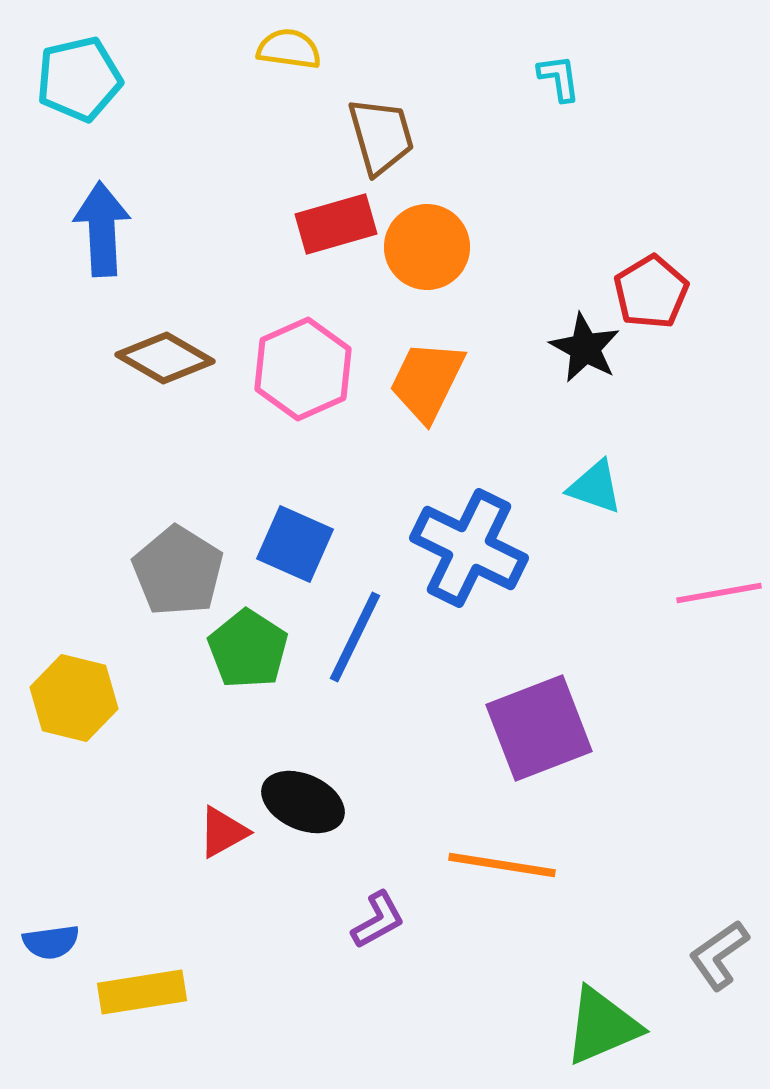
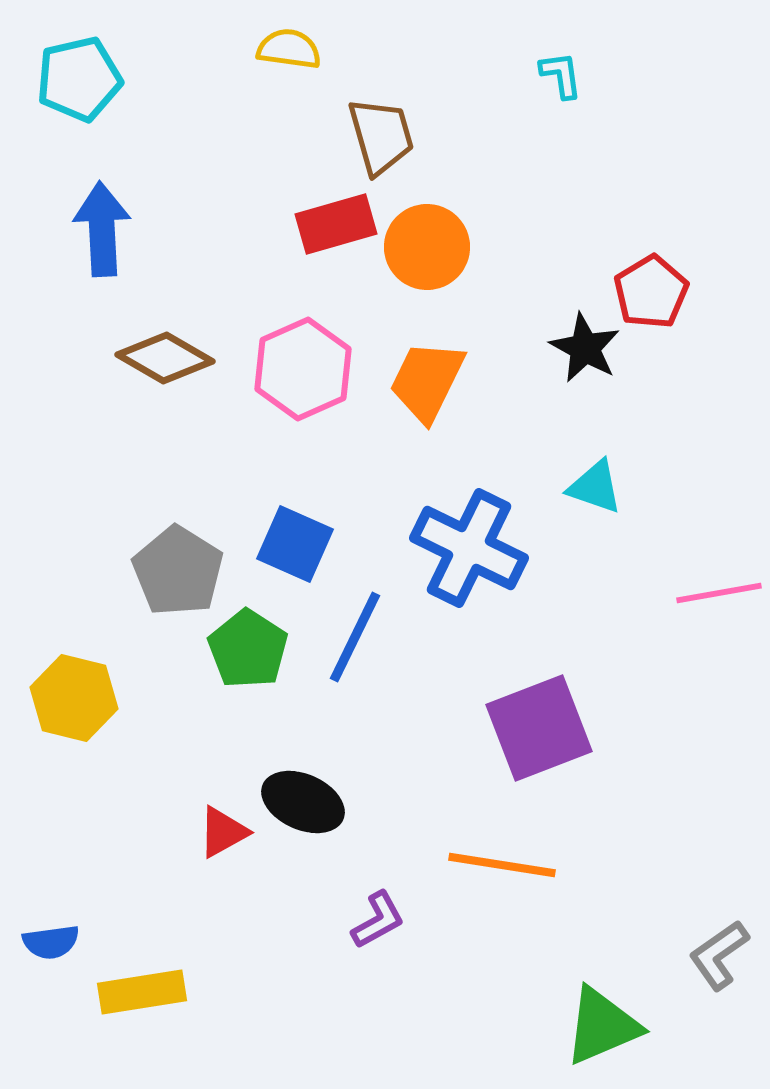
cyan L-shape: moved 2 px right, 3 px up
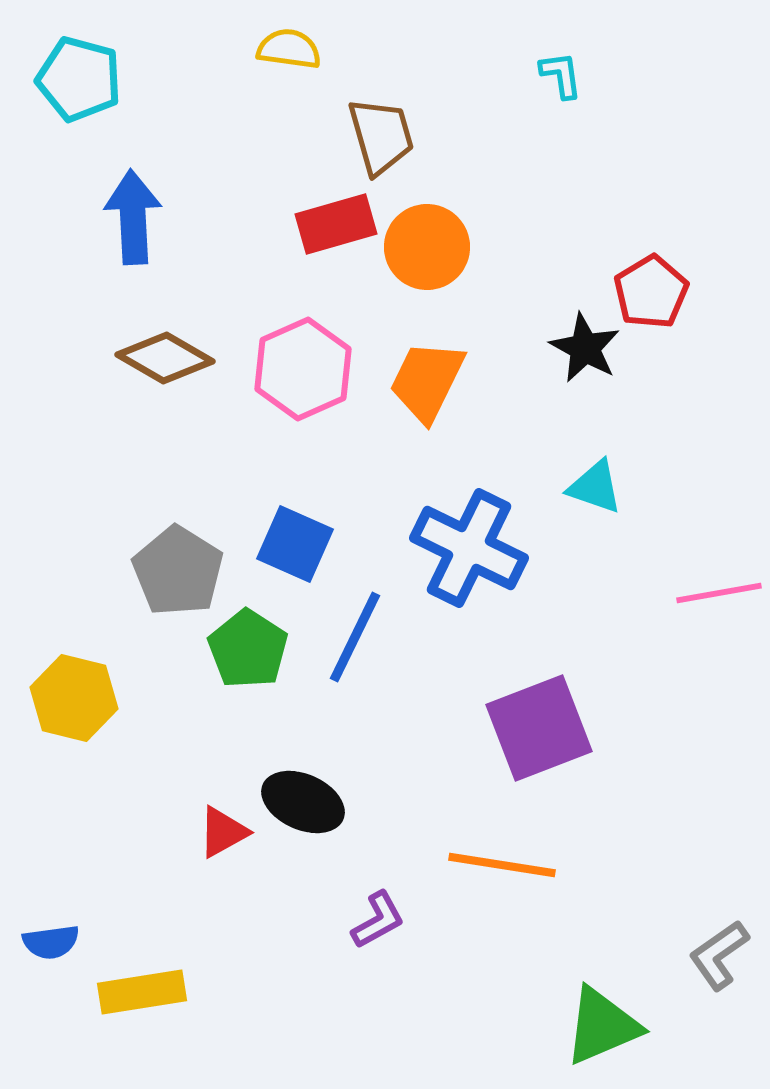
cyan pentagon: rotated 28 degrees clockwise
blue arrow: moved 31 px right, 12 px up
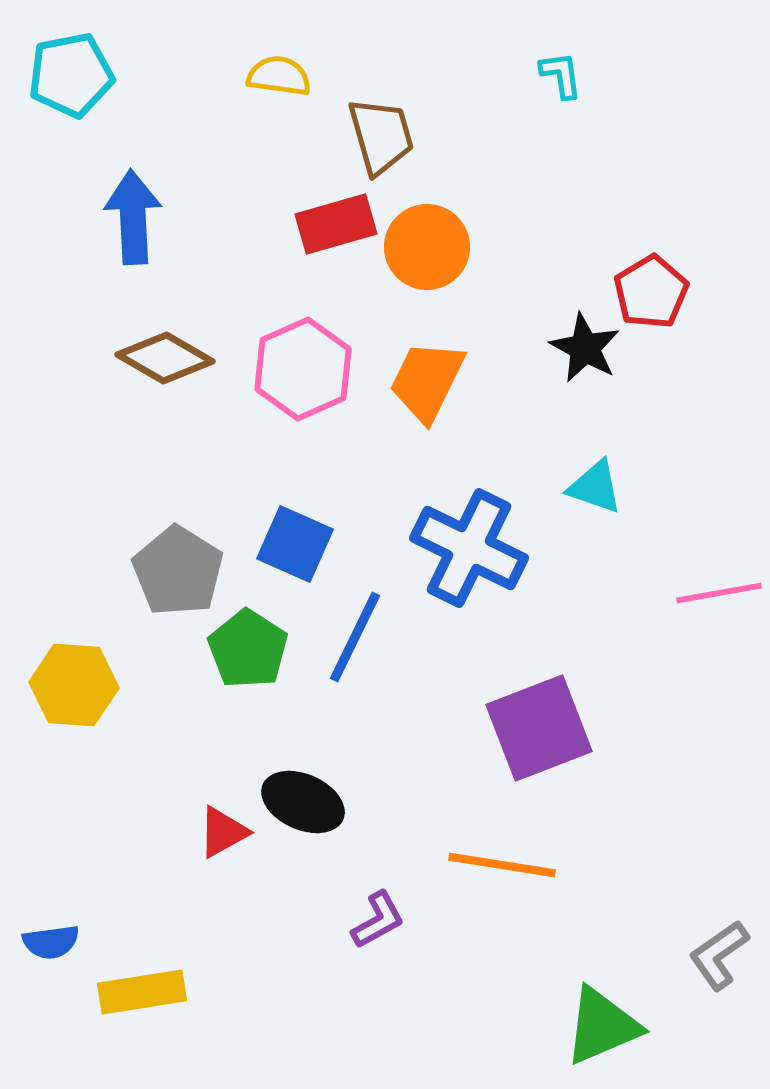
yellow semicircle: moved 10 px left, 27 px down
cyan pentagon: moved 8 px left, 4 px up; rotated 26 degrees counterclockwise
yellow hexagon: moved 13 px up; rotated 10 degrees counterclockwise
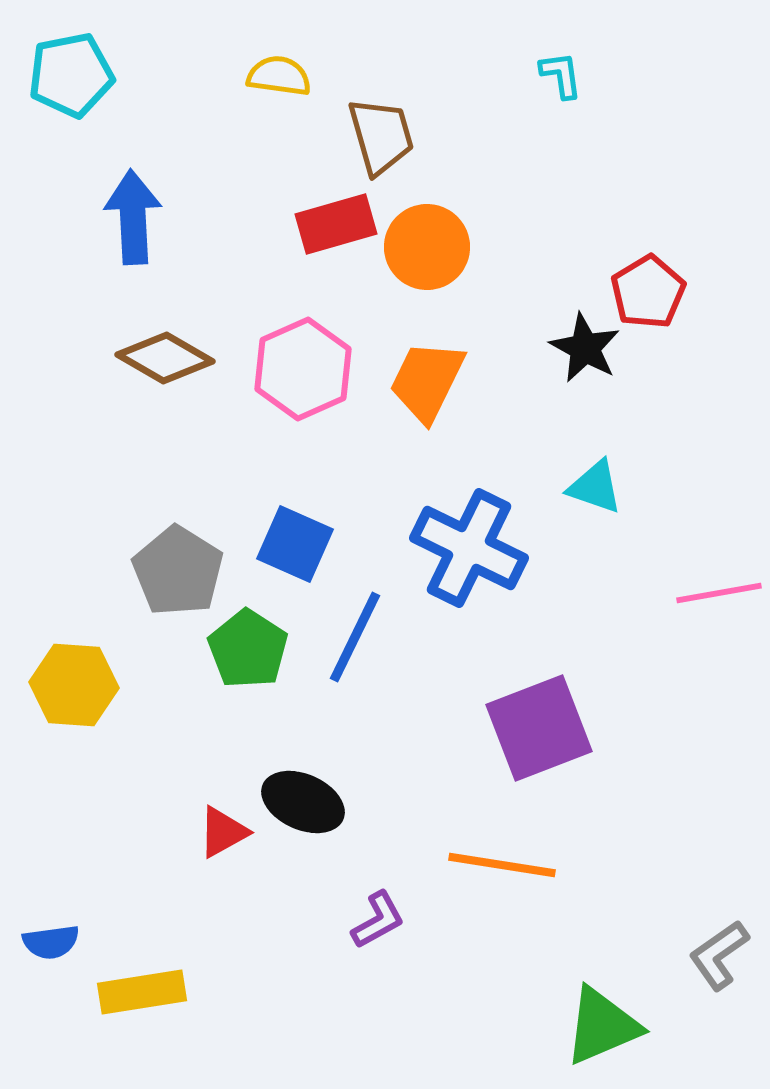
red pentagon: moved 3 px left
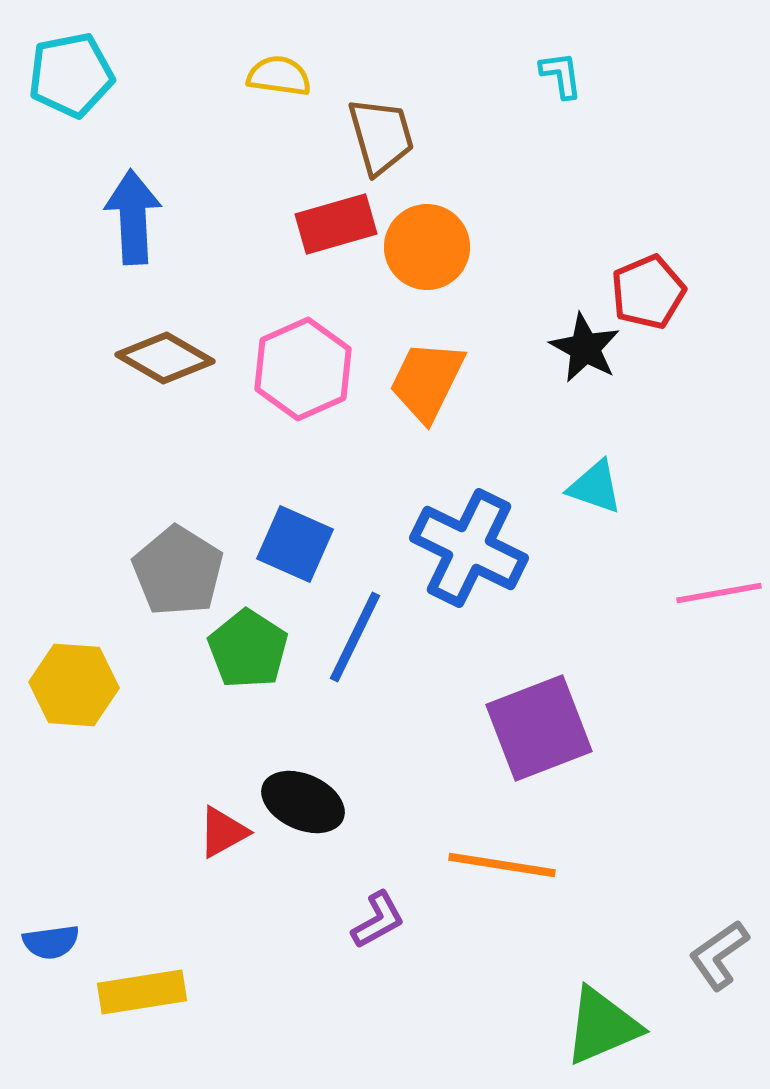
red pentagon: rotated 8 degrees clockwise
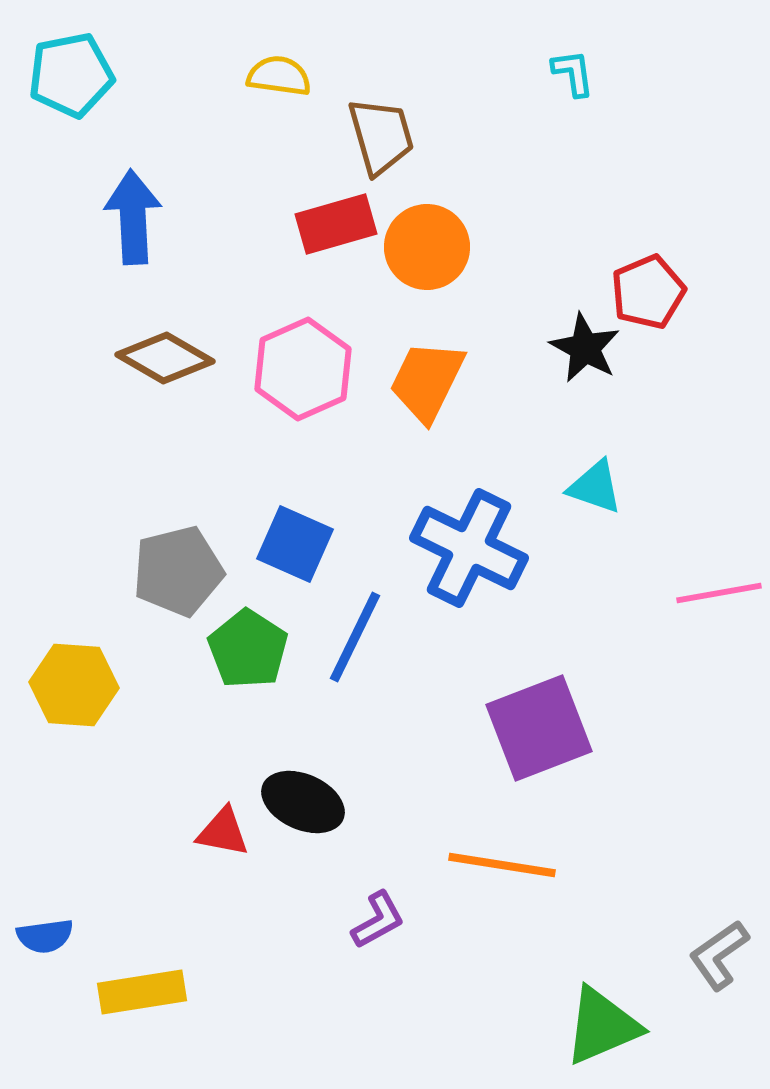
cyan L-shape: moved 12 px right, 2 px up
gray pentagon: rotated 26 degrees clockwise
red triangle: rotated 40 degrees clockwise
blue semicircle: moved 6 px left, 6 px up
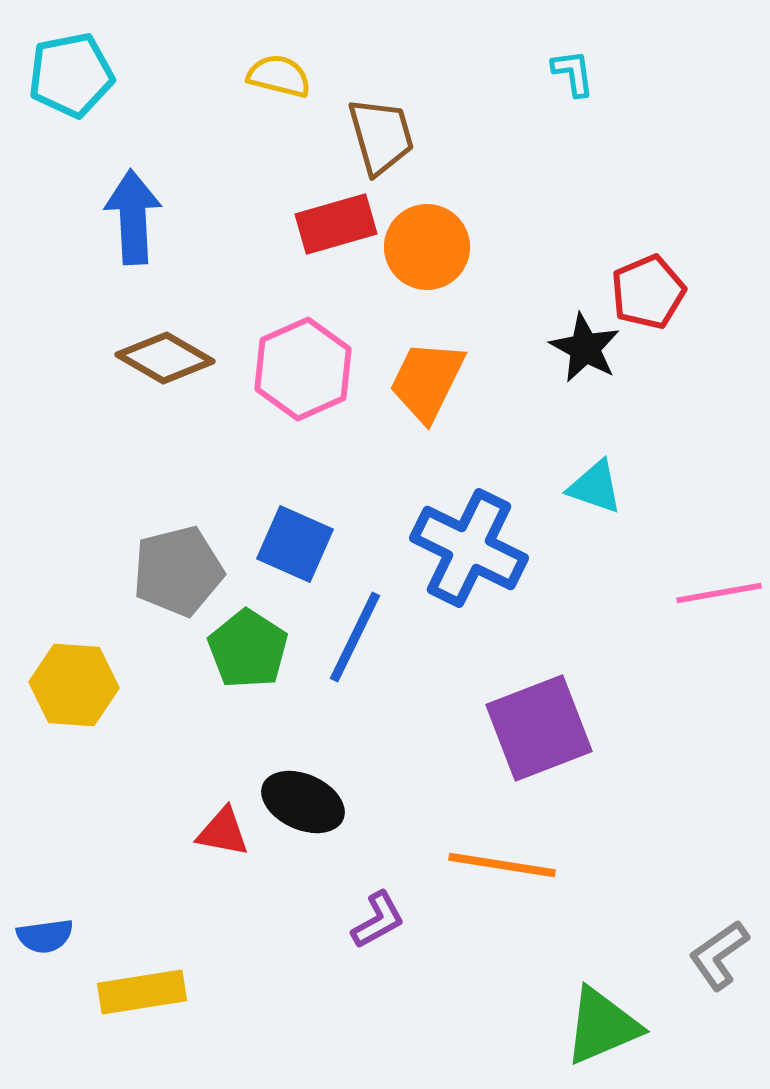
yellow semicircle: rotated 6 degrees clockwise
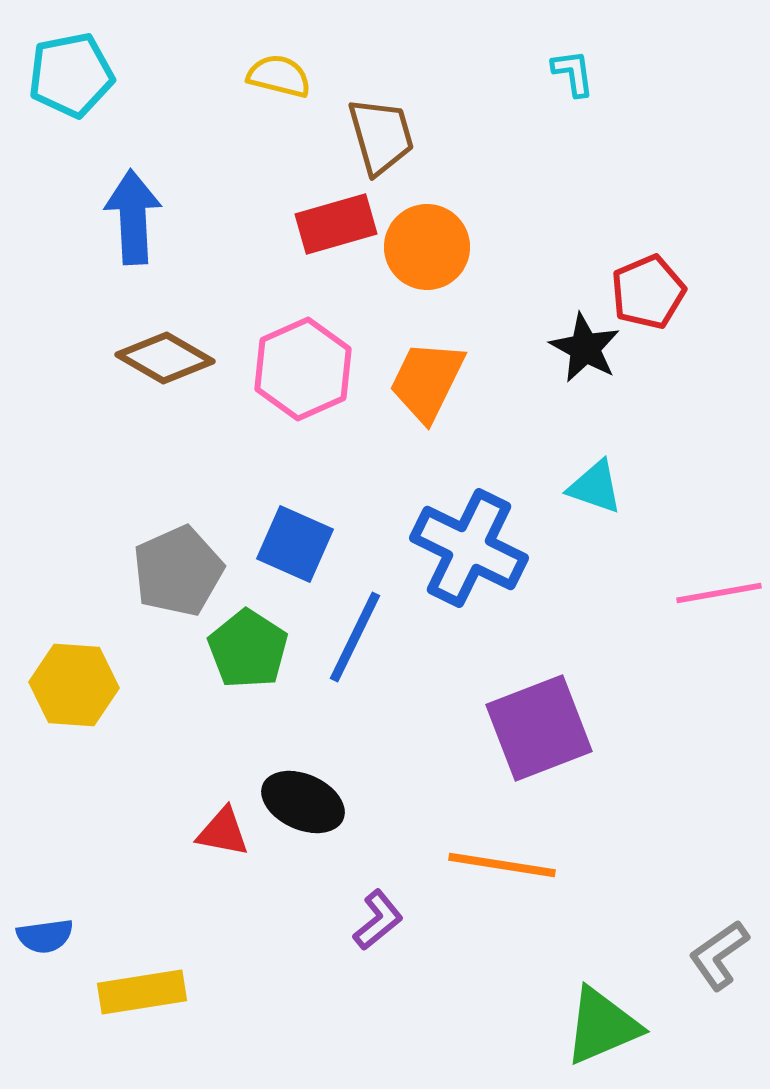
gray pentagon: rotated 10 degrees counterclockwise
purple L-shape: rotated 10 degrees counterclockwise
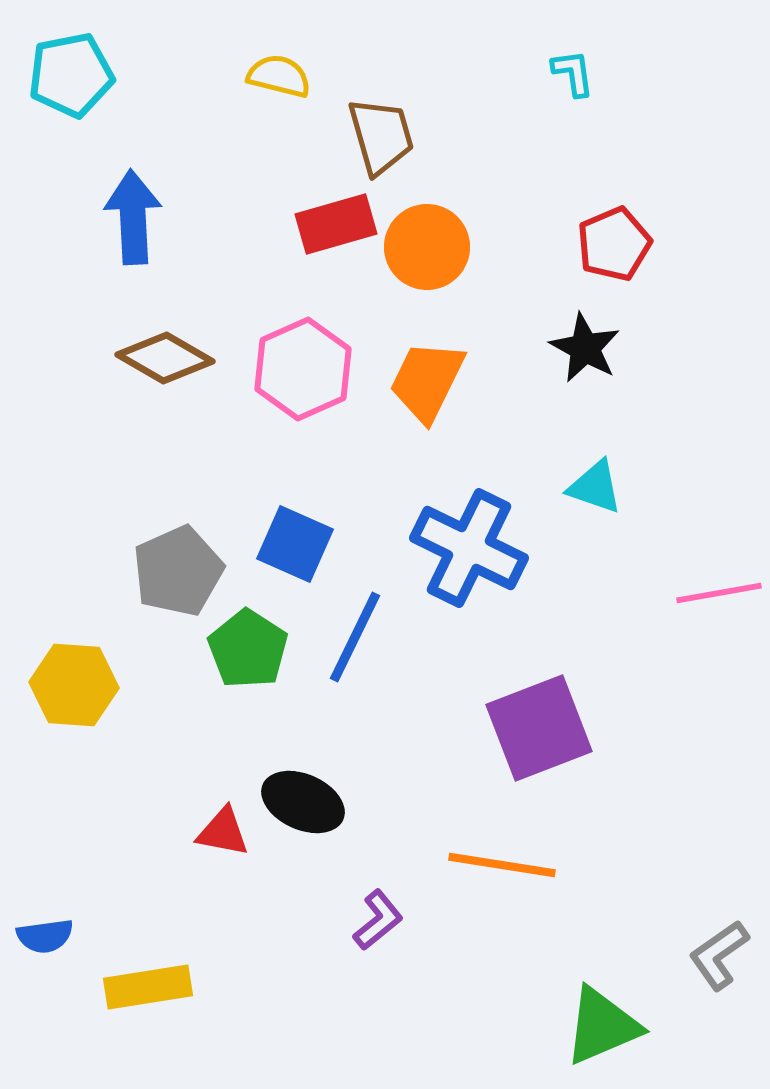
red pentagon: moved 34 px left, 48 px up
yellow rectangle: moved 6 px right, 5 px up
